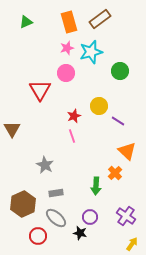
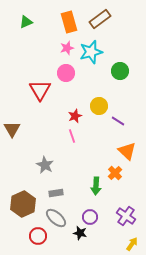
red star: moved 1 px right
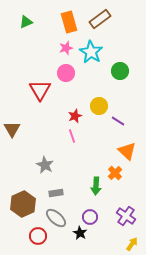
pink star: moved 1 px left
cyan star: rotated 25 degrees counterclockwise
black star: rotated 16 degrees clockwise
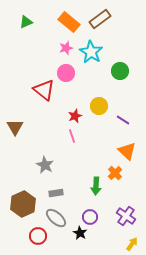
orange rectangle: rotated 35 degrees counterclockwise
red triangle: moved 4 px right; rotated 20 degrees counterclockwise
purple line: moved 5 px right, 1 px up
brown triangle: moved 3 px right, 2 px up
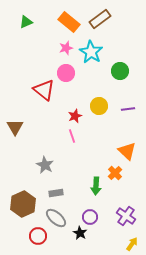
purple line: moved 5 px right, 11 px up; rotated 40 degrees counterclockwise
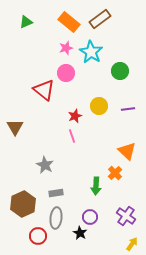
gray ellipse: rotated 55 degrees clockwise
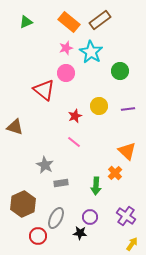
brown rectangle: moved 1 px down
brown triangle: rotated 42 degrees counterclockwise
pink line: moved 2 px right, 6 px down; rotated 32 degrees counterclockwise
gray rectangle: moved 5 px right, 10 px up
gray ellipse: rotated 20 degrees clockwise
black star: rotated 24 degrees counterclockwise
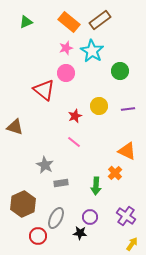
cyan star: moved 1 px right, 1 px up
orange triangle: rotated 18 degrees counterclockwise
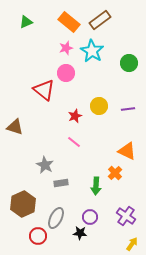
green circle: moved 9 px right, 8 px up
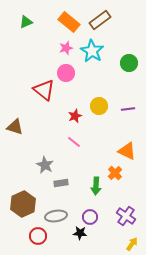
gray ellipse: moved 2 px up; rotated 55 degrees clockwise
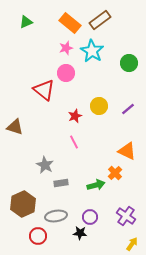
orange rectangle: moved 1 px right, 1 px down
purple line: rotated 32 degrees counterclockwise
pink line: rotated 24 degrees clockwise
green arrow: moved 1 px up; rotated 108 degrees counterclockwise
